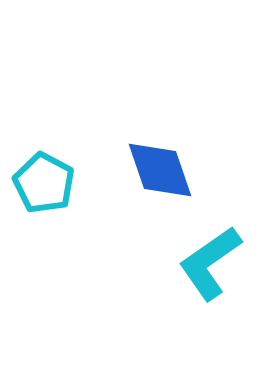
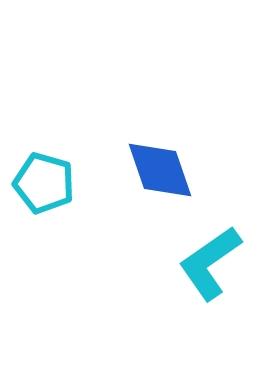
cyan pentagon: rotated 12 degrees counterclockwise
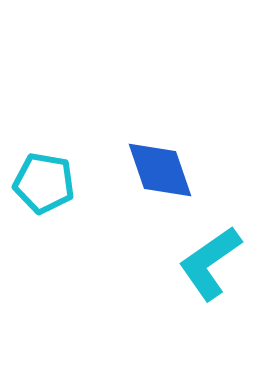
cyan pentagon: rotated 6 degrees counterclockwise
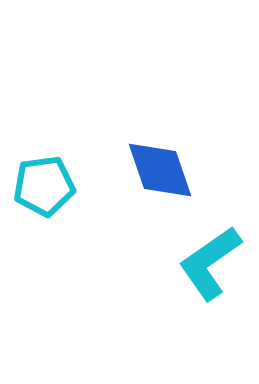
cyan pentagon: moved 3 px down; rotated 18 degrees counterclockwise
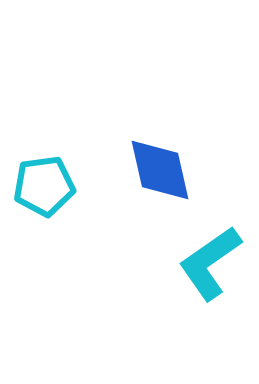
blue diamond: rotated 6 degrees clockwise
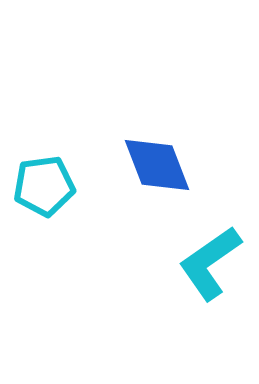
blue diamond: moved 3 px left, 5 px up; rotated 8 degrees counterclockwise
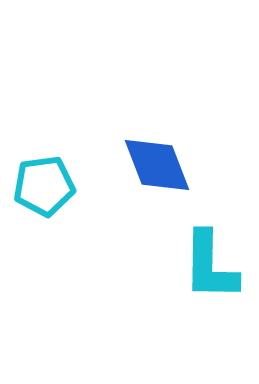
cyan L-shape: moved 3 px down; rotated 54 degrees counterclockwise
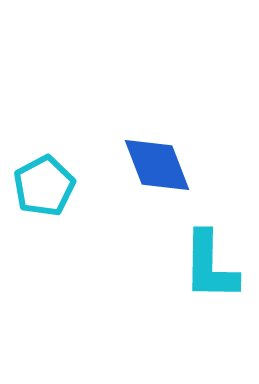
cyan pentagon: rotated 20 degrees counterclockwise
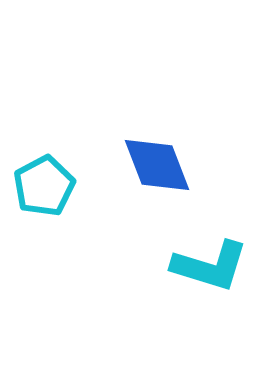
cyan L-shape: rotated 74 degrees counterclockwise
